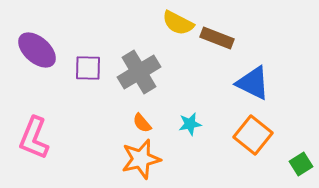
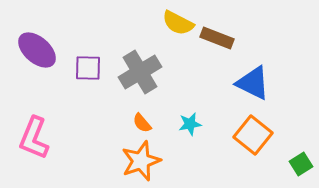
gray cross: moved 1 px right
orange star: moved 2 px down; rotated 6 degrees counterclockwise
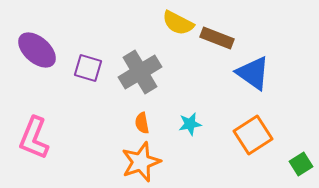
purple square: rotated 16 degrees clockwise
blue triangle: moved 10 px up; rotated 9 degrees clockwise
orange semicircle: rotated 30 degrees clockwise
orange square: rotated 18 degrees clockwise
orange star: moved 1 px down
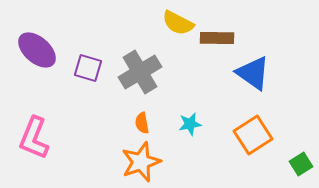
brown rectangle: rotated 20 degrees counterclockwise
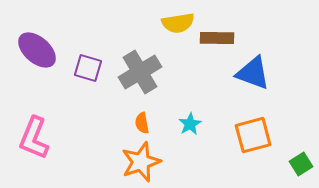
yellow semicircle: rotated 36 degrees counterclockwise
blue triangle: rotated 15 degrees counterclockwise
cyan star: rotated 20 degrees counterclockwise
orange square: rotated 18 degrees clockwise
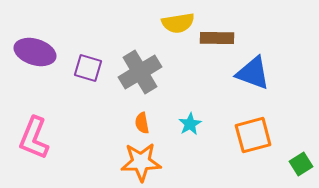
purple ellipse: moved 2 px left, 2 px down; rotated 24 degrees counterclockwise
orange star: rotated 18 degrees clockwise
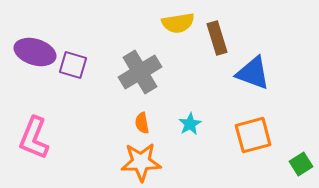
brown rectangle: rotated 72 degrees clockwise
purple square: moved 15 px left, 3 px up
